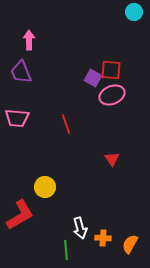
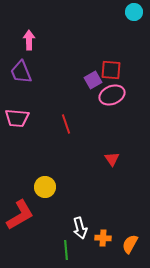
purple square: moved 2 px down; rotated 30 degrees clockwise
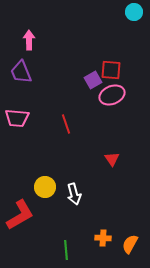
white arrow: moved 6 px left, 34 px up
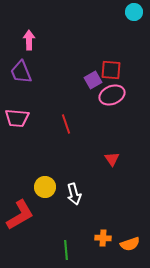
orange semicircle: rotated 138 degrees counterclockwise
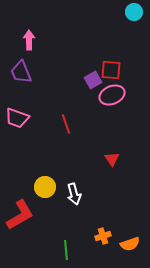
pink trapezoid: rotated 15 degrees clockwise
orange cross: moved 2 px up; rotated 21 degrees counterclockwise
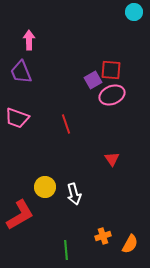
orange semicircle: rotated 42 degrees counterclockwise
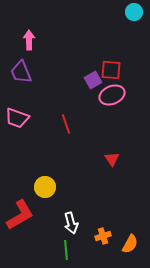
white arrow: moved 3 px left, 29 px down
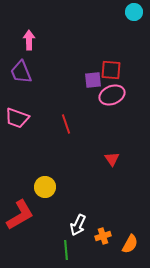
purple square: rotated 24 degrees clockwise
white arrow: moved 7 px right, 2 px down; rotated 40 degrees clockwise
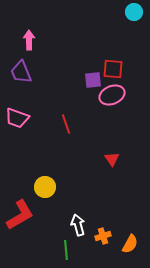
red square: moved 2 px right, 1 px up
white arrow: rotated 140 degrees clockwise
